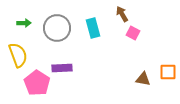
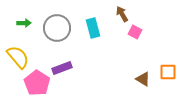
pink square: moved 2 px right, 1 px up
yellow semicircle: moved 2 px down; rotated 20 degrees counterclockwise
purple rectangle: rotated 18 degrees counterclockwise
brown triangle: rotated 21 degrees clockwise
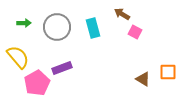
brown arrow: rotated 28 degrees counterclockwise
gray circle: moved 1 px up
pink pentagon: rotated 10 degrees clockwise
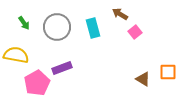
brown arrow: moved 2 px left
green arrow: rotated 56 degrees clockwise
pink square: rotated 24 degrees clockwise
yellow semicircle: moved 2 px left, 2 px up; rotated 40 degrees counterclockwise
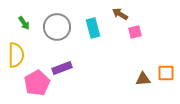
pink square: rotated 24 degrees clockwise
yellow semicircle: rotated 80 degrees clockwise
orange square: moved 2 px left, 1 px down
brown triangle: rotated 35 degrees counterclockwise
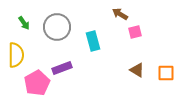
cyan rectangle: moved 13 px down
brown triangle: moved 6 px left, 9 px up; rotated 35 degrees clockwise
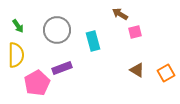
green arrow: moved 6 px left, 3 px down
gray circle: moved 3 px down
orange square: rotated 30 degrees counterclockwise
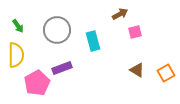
brown arrow: rotated 119 degrees clockwise
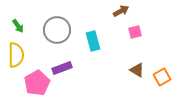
brown arrow: moved 1 px right, 3 px up
orange square: moved 4 px left, 4 px down
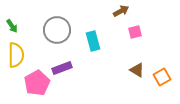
green arrow: moved 6 px left
